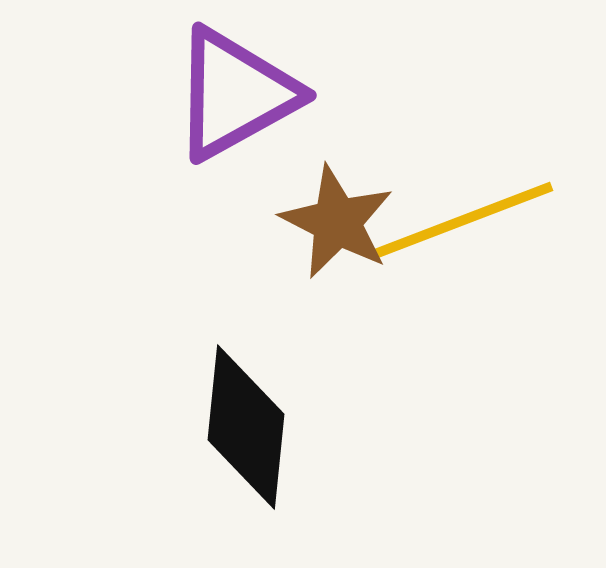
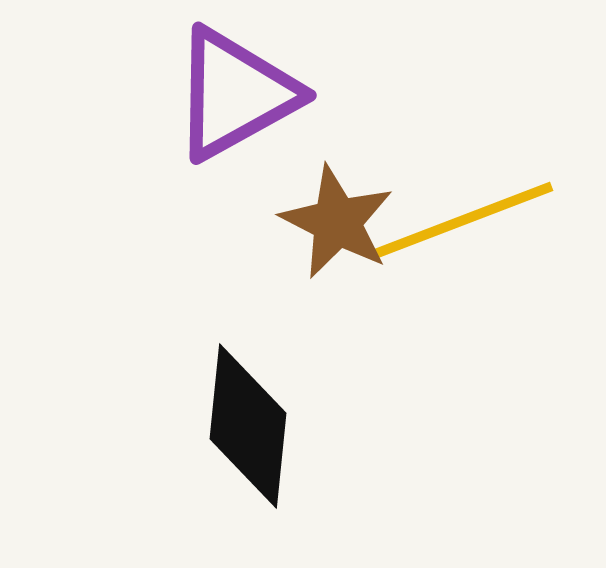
black diamond: moved 2 px right, 1 px up
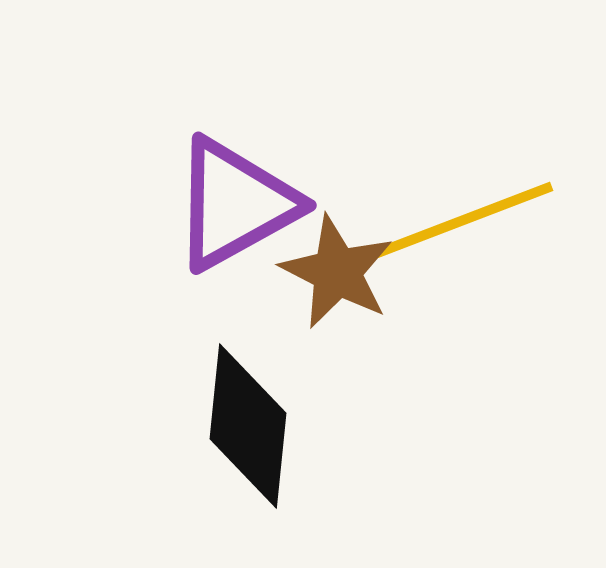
purple triangle: moved 110 px down
brown star: moved 50 px down
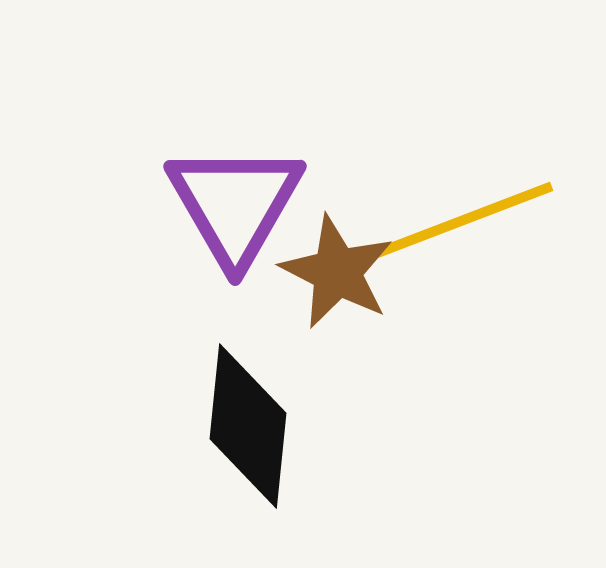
purple triangle: rotated 31 degrees counterclockwise
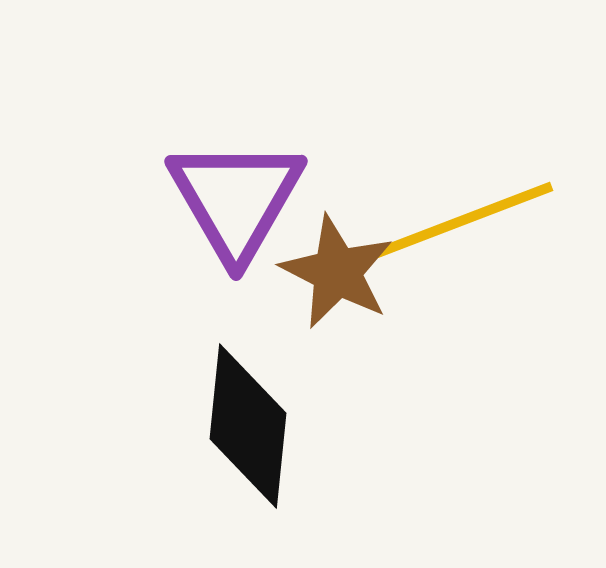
purple triangle: moved 1 px right, 5 px up
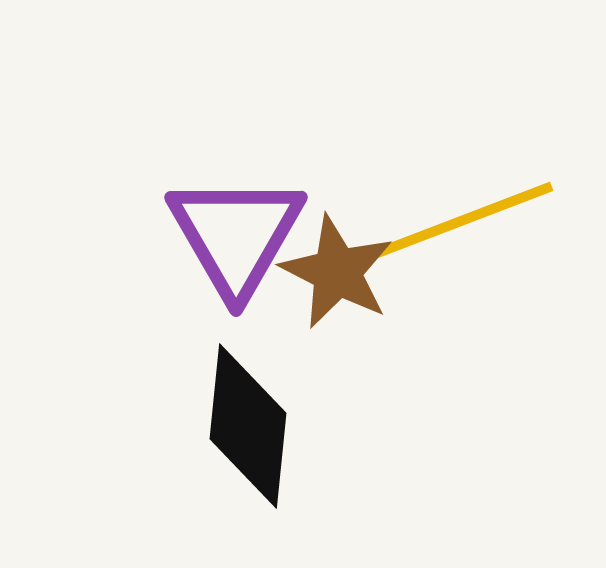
purple triangle: moved 36 px down
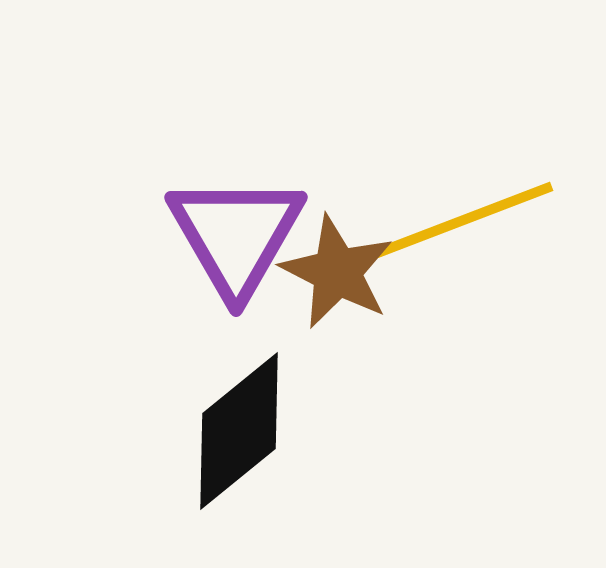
black diamond: moved 9 px left, 5 px down; rotated 45 degrees clockwise
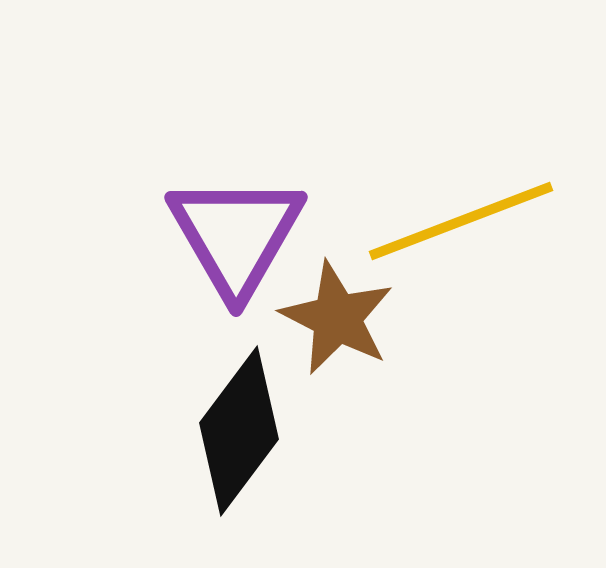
brown star: moved 46 px down
black diamond: rotated 14 degrees counterclockwise
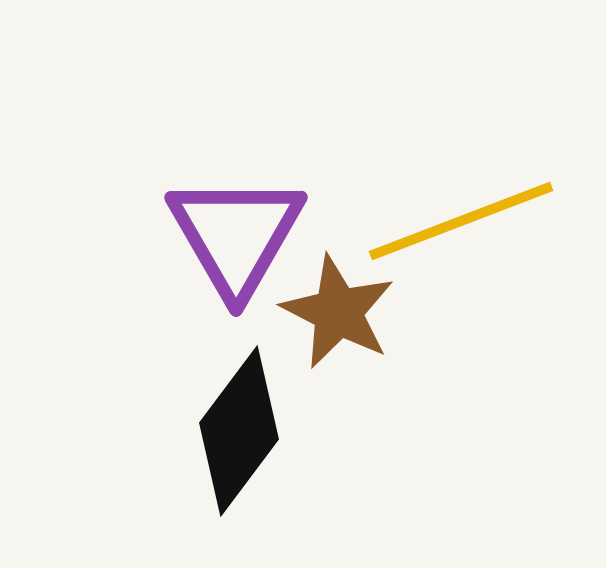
brown star: moved 1 px right, 6 px up
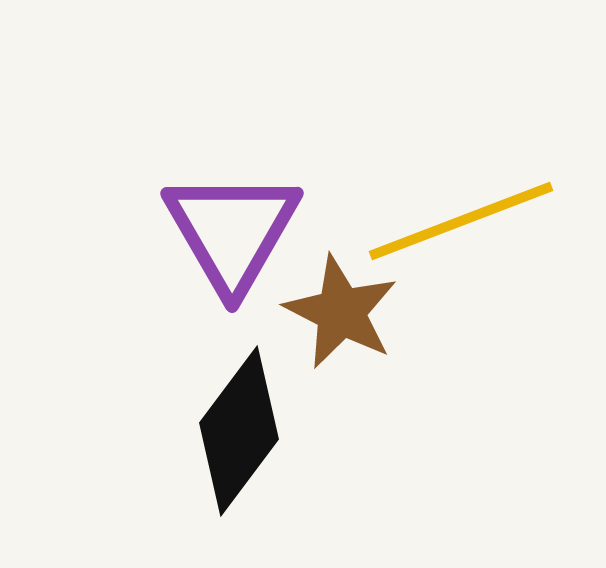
purple triangle: moved 4 px left, 4 px up
brown star: moved 3 px right
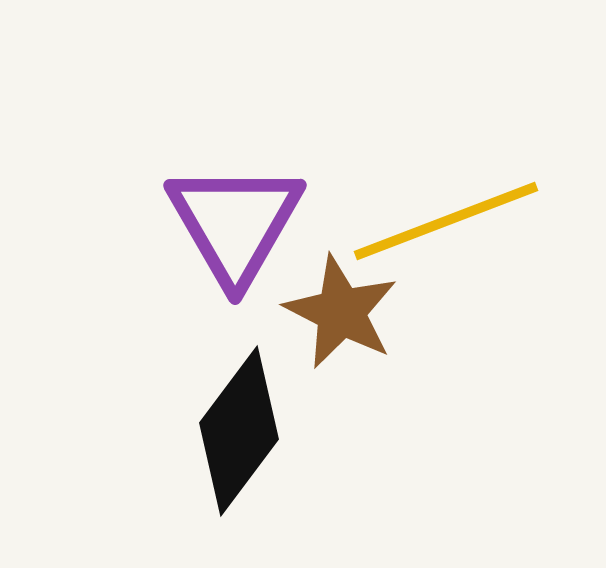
yellow line: moved 15 px left
purple triangle: moved 3 px right, 8 px up
